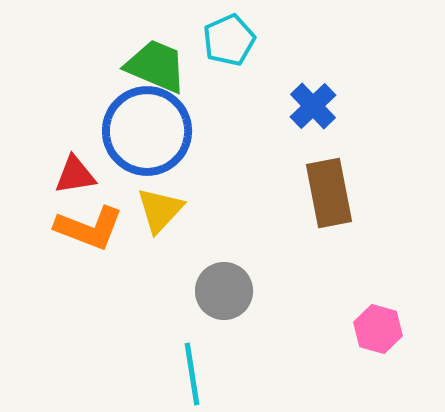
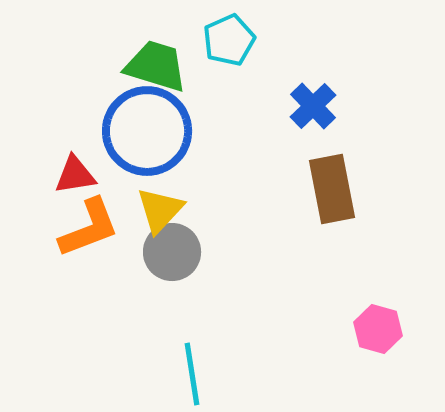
green trapezoid: rotated 6 degrees counterclockwise
brown rectangle: moved 3 px right, 4 px up
orange L-shape: rotated 42 degrees counterclockwise
gray circle: moved 52 px left, 39 px up
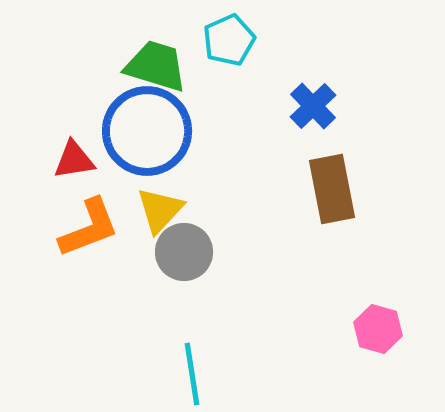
red triangle: moved 1 px left, 15 px up
gray circle: moved 12 px right
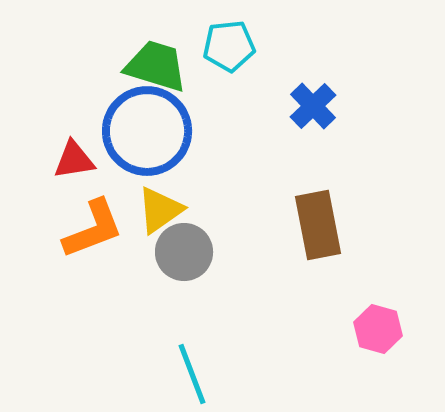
cyan pentagon: moved 6 px down; rotated 18 degrees clockwise
brown rectangle: moved 14 px left, 36 px down
yellow triangle: rotated 12 degrees clockwise
orange L-shape: moved 4 px right, 1 px down
cyan line: rotated 12 degrees counterclockwise
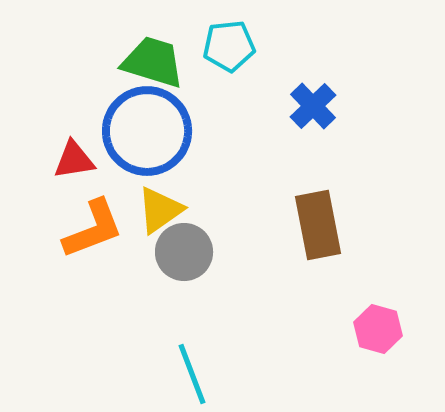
green trapezoid: moved 3 px left, 4 px up
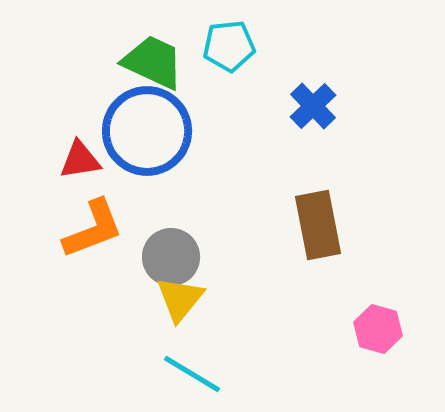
green trapezoid: rotated 8 degrees clockwise
red triangle: moved 6 px right
yellow triangle: moved 20 px right, 89 px down; rotated 16 degrees counterclockwise
gray circle: moved 13 px left, 5 px down
cyan line: rotated 38 degrees counterclockwise
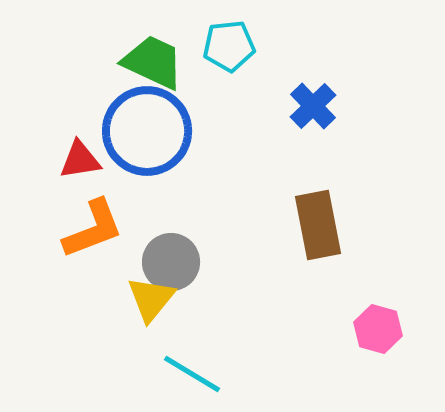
gray circle: moved 5 px down
yellow triangle: moved 29 px left
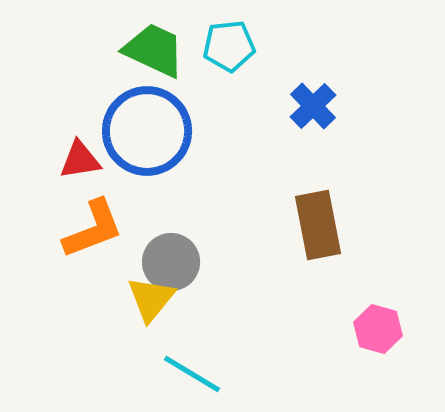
green trapezoid: moved 1 px right, 12 px up
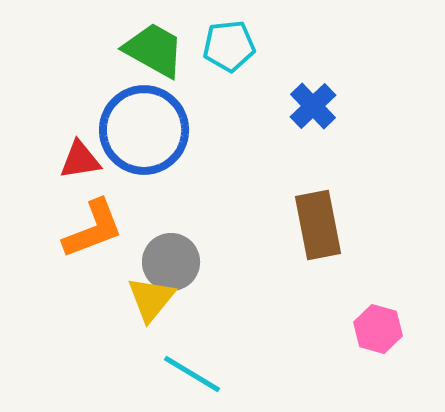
green trapezoid: rotated 4 degrees clockwise
blue circle: moved 3 px left, 1 px up
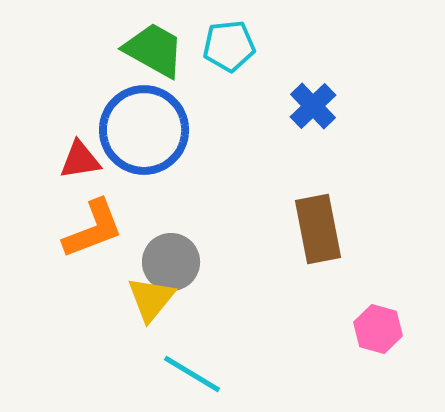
brown rectangle: moved 4 px down
